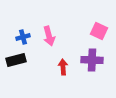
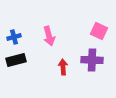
blue cross: moved 9 px left
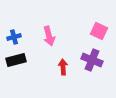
purple cross: rotated 20 degrees clockwise
